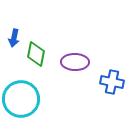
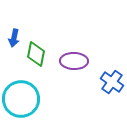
purple ellipse: moved 1 px left, 1 px up
blue cross: rotated 25 degrees clockwise
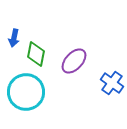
purple ellipse: rotated 48 degrees counterclockwise
blue cross: moved 1 px down
cyan circle: moved 5 px right, 7 px up
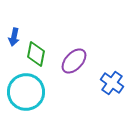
blue arrow: moved 1 px up
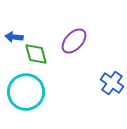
blue arrow: rotated 84 degrees clockwise
green diamond: rotated 25 degrees counterclockwise
purple ellipse: moved 20 px up
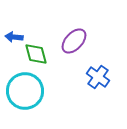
blue cross: moved 14 px left, 6 px up
cyan circle: moved 1 px left, 1 px up
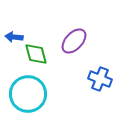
blue cross: moved 2 px right, 2 px down; rotated 15 degrees counterclockwise
cyan circle: moved 3 px right, 3 px down
